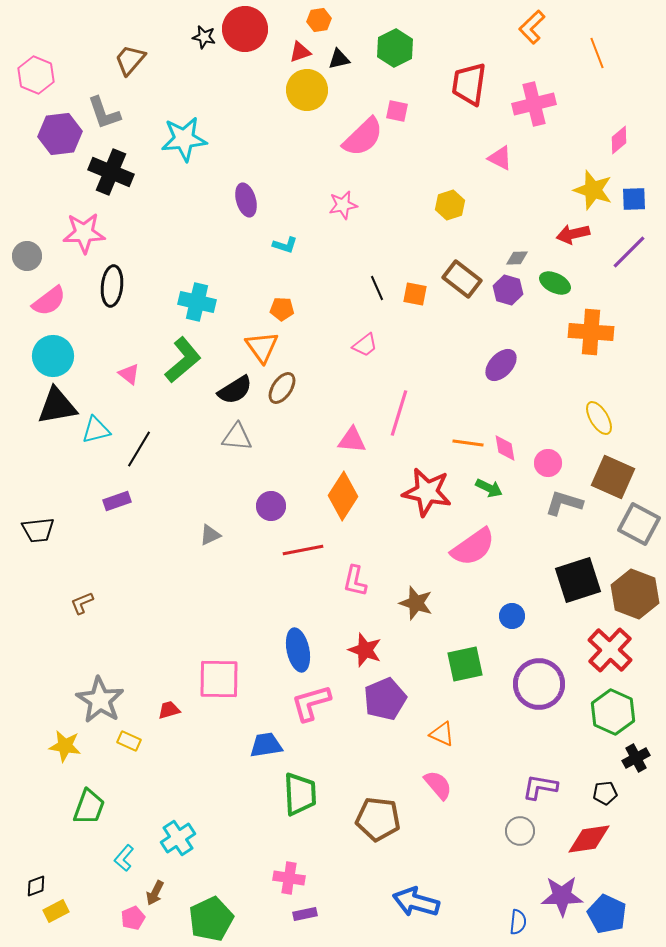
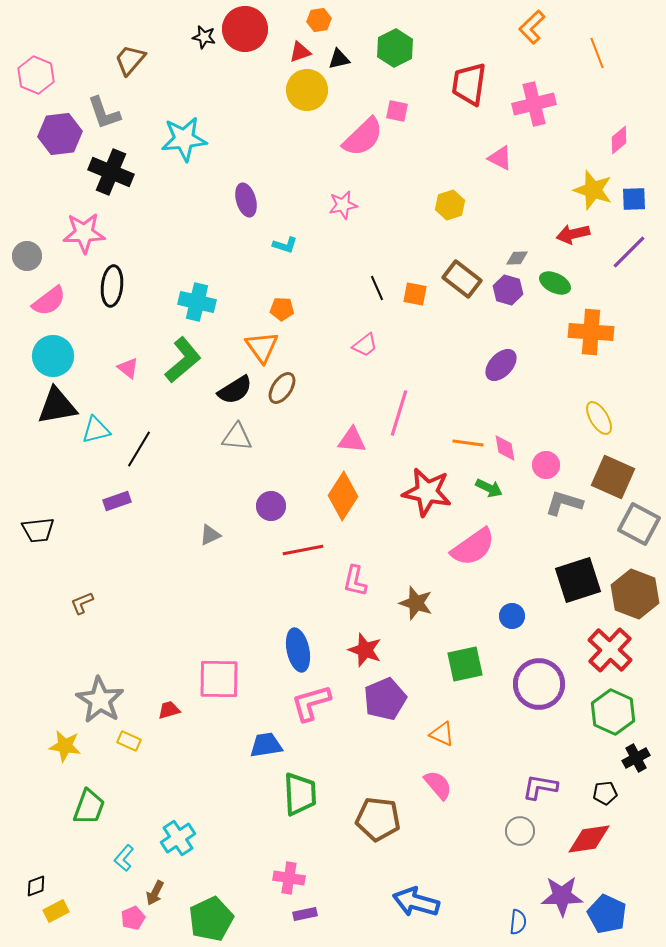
pink triangle at (129, 374): moved 1 px left, 6 px up
pink circle at (548, 463): moved 2 px left, 2 px down
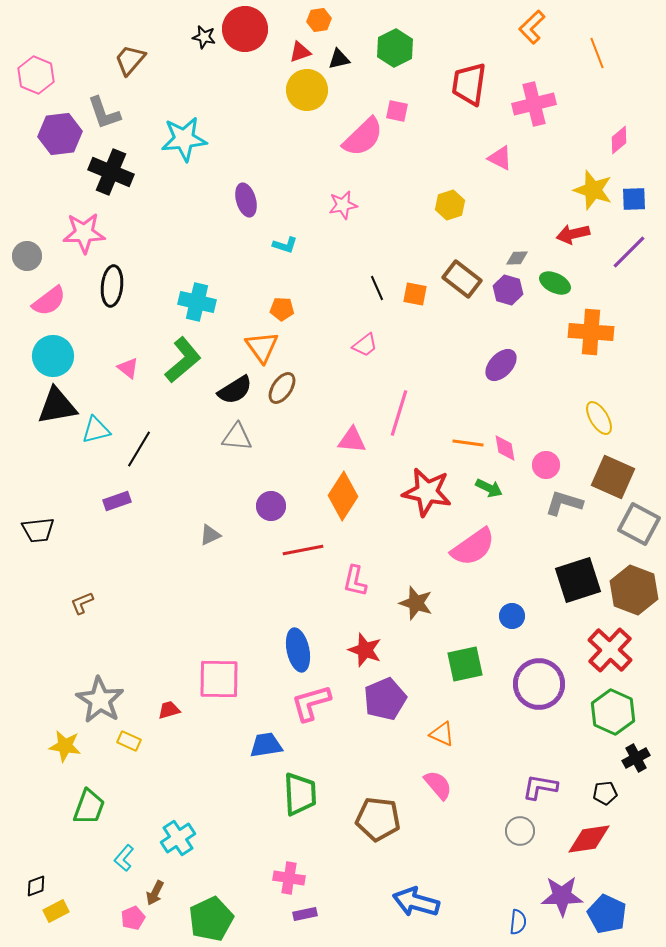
brown hexagon at (635, 594): moved 1 px left, 4 px up
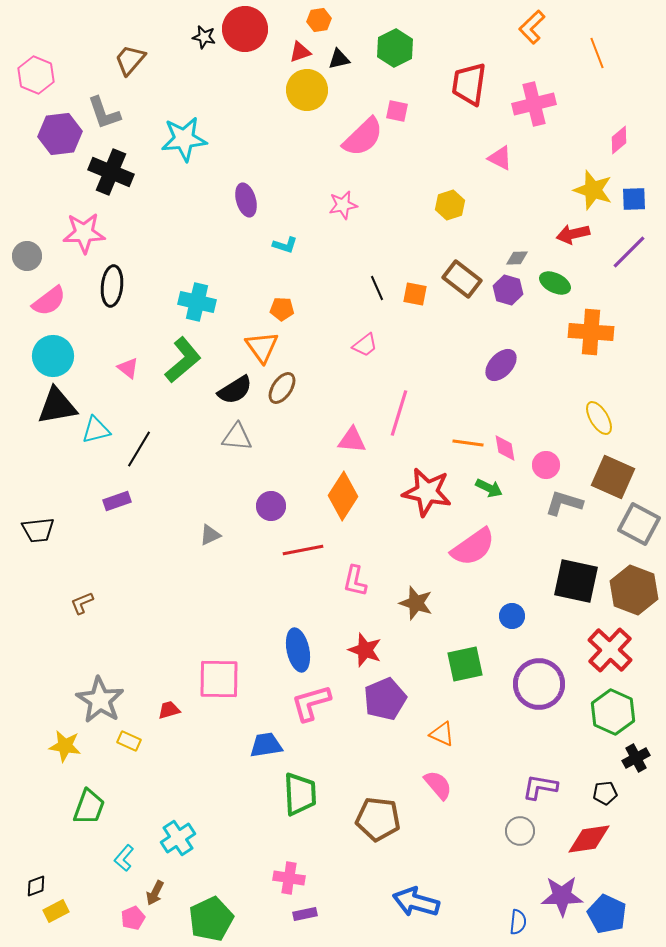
black square at (578, 580): moved 2 px left, 1 px down; rotated 30 degrees clockwise
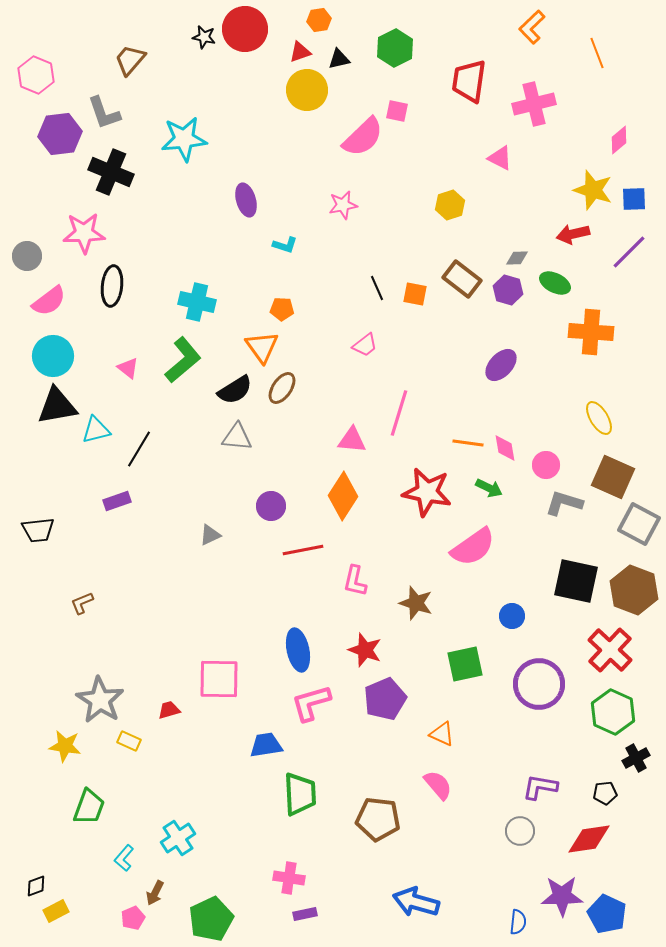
red trapezoid at (469, 84): moved 3 px up
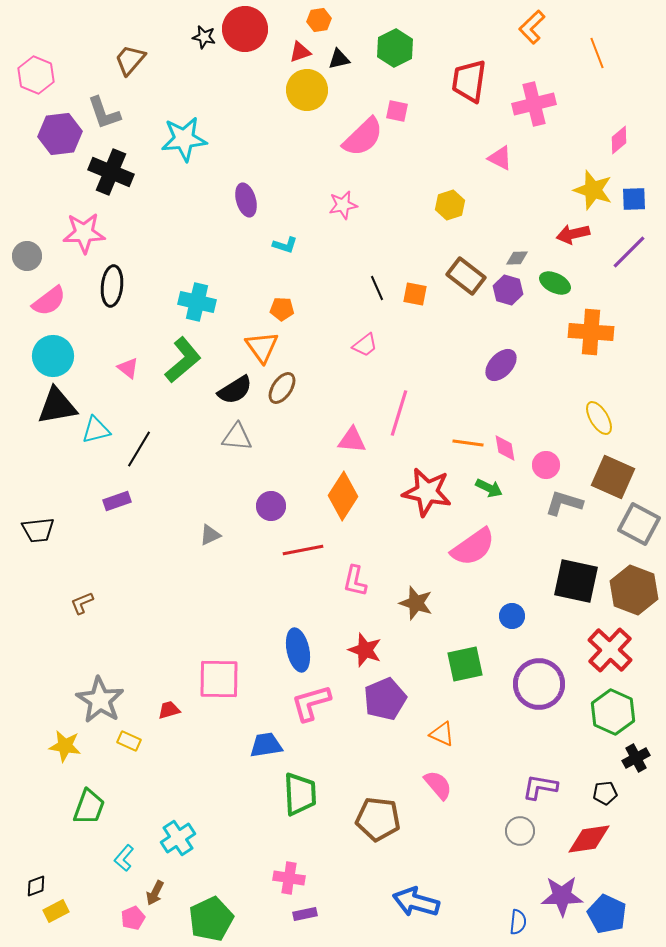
brown rectangle at (462, 279): moved 4 px right, 3 px up
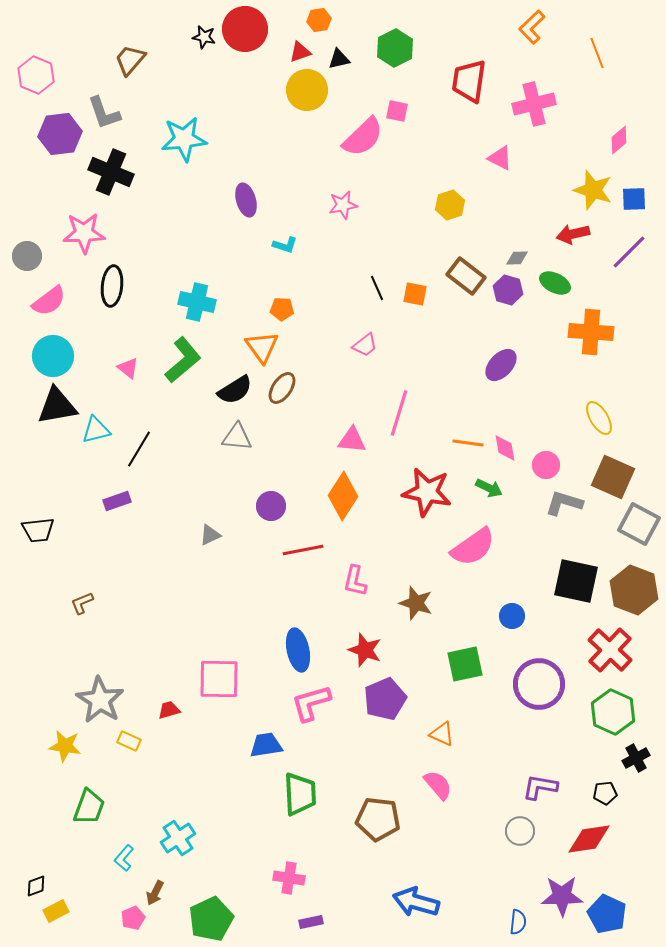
purple rectangle at (305, 914): moved 6 px right, 8 px down
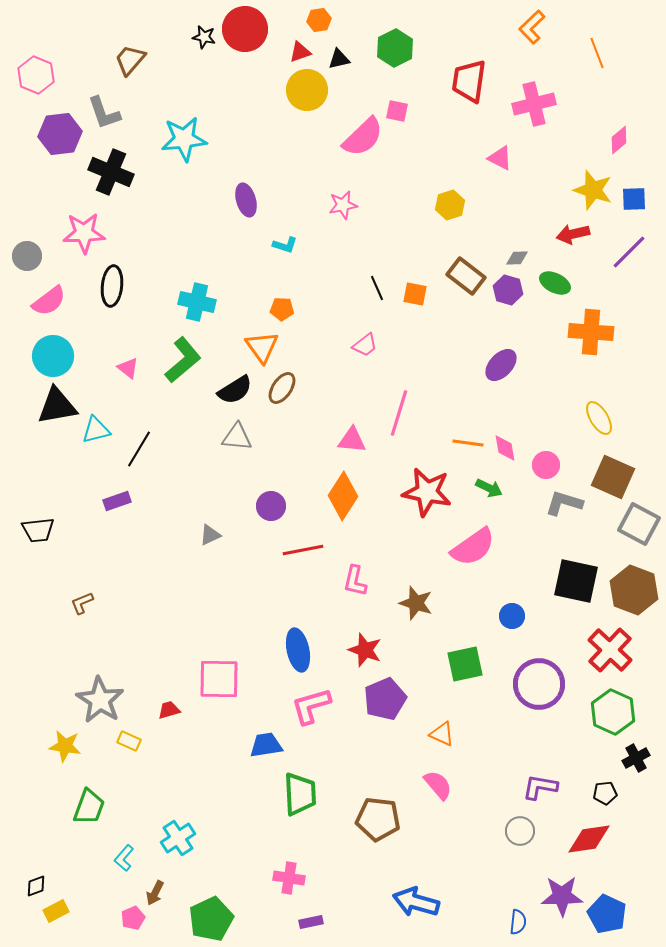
pink L-shape at (311, 703): moved 3 px down
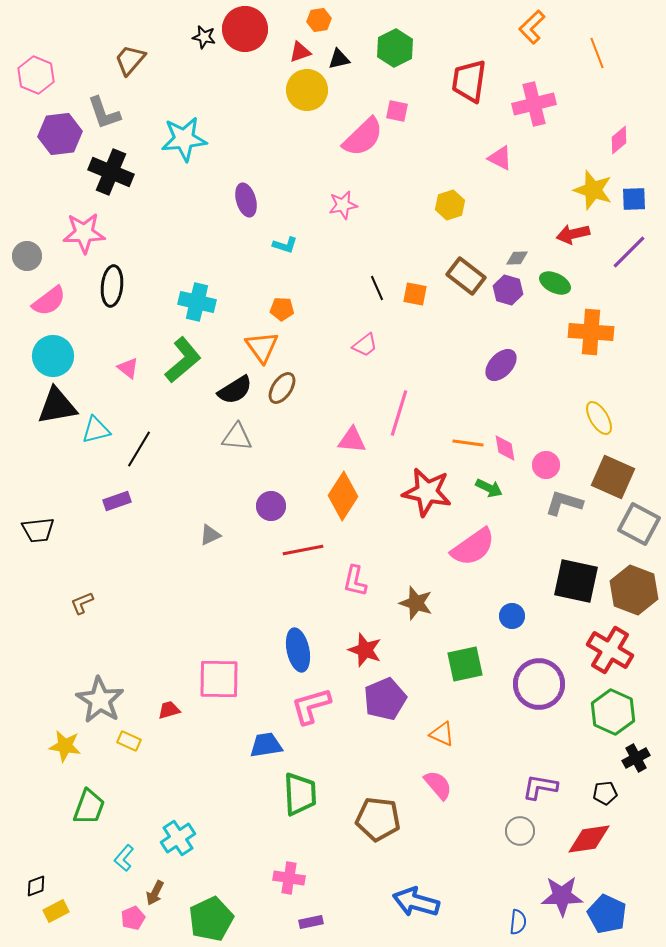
red cross at (610, 650): rotated 12 degrees counterclockwise
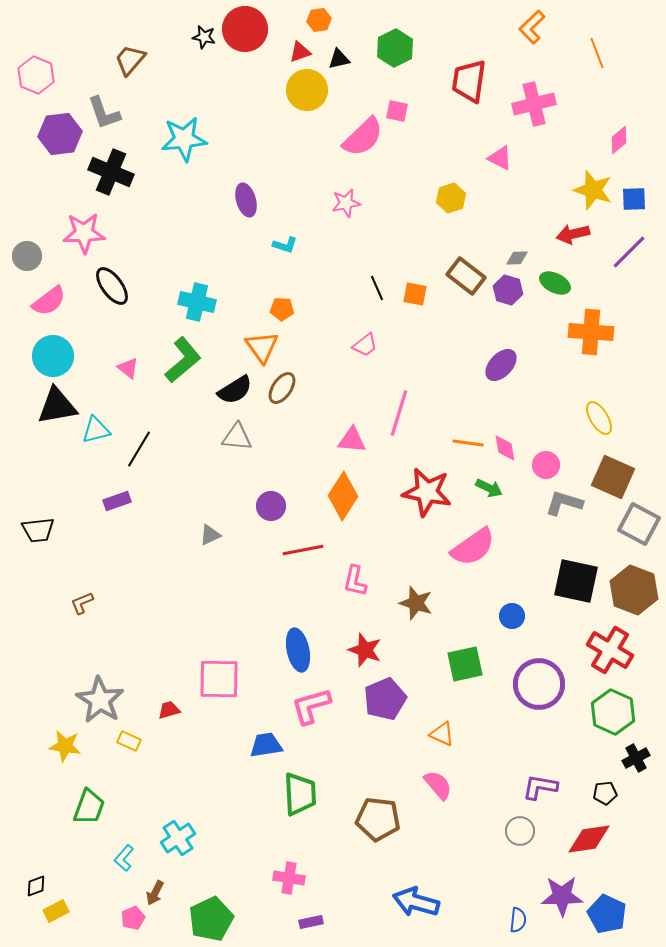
pink star at (343, 205): moved 3 px right, 2 px up
yellow hexagon at (450, 205): moved 1 px right, 7 px up
black ellipse at (112, 286): rotated 42 degrees counterclockwise
blue semicircle at (518, 922): moved 2 px up
